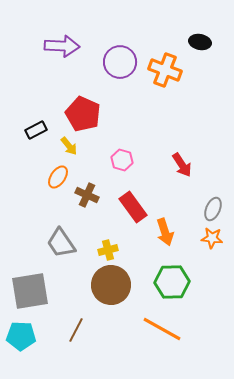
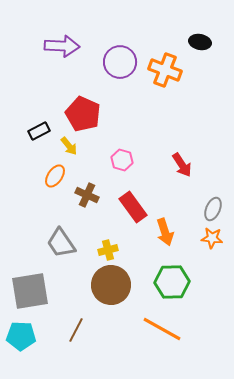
black rectangle: moved 3 px right, 1 px down
orange ellipse: moved 3 px left, 1 px up
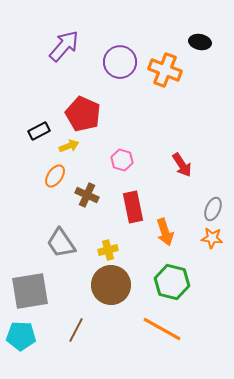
purple arrow: moved 2 px right; rotated 52 degrees counterclockwise
yellow arrow: rotated 72 degrees counterclockwise
red rectangle: rotated 24 degrees clockwise
green hexagon: rotated 16 degrees clockwise
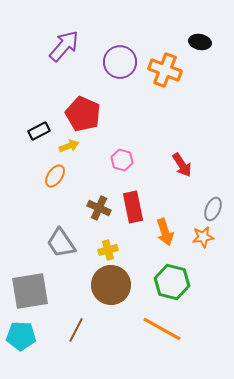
brown cross: moved 12 px right, 13 px down
orange star: moved 9 px left, 1 px up; rotated 15 degrees counterclockwise
